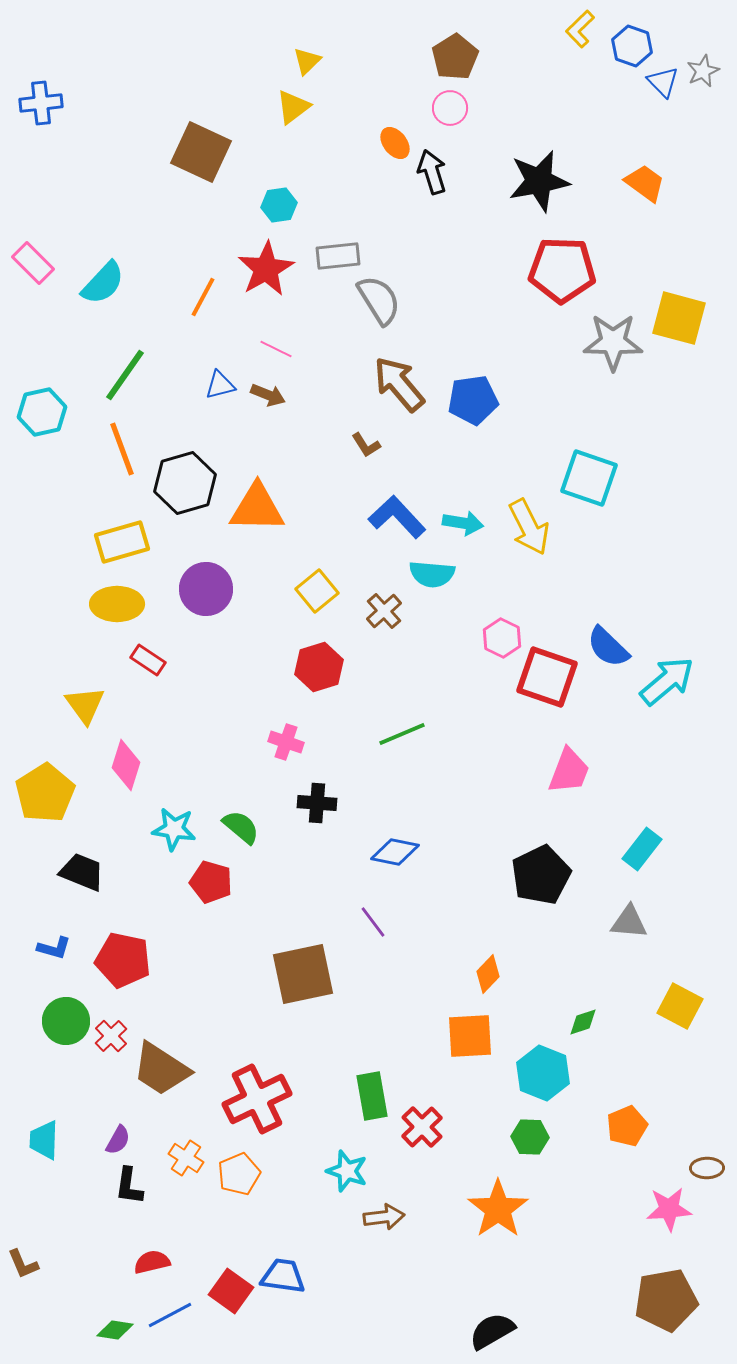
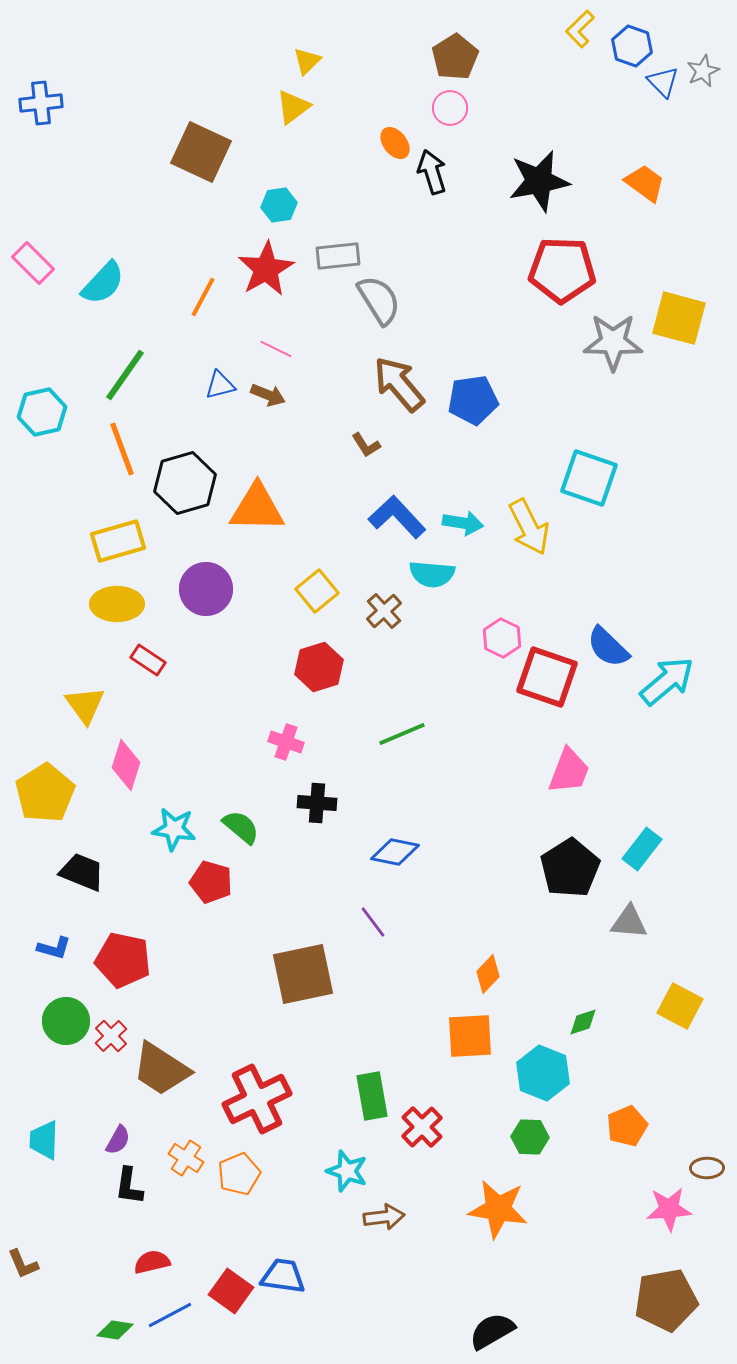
yellow rectangle at (122, 542): moved 4 px left, 1 px up
black pentagon at (541, 875): moved 29 px right, 7 px up; rotated 6 degrees counterclockwise
orange star at (498, 1209): rotated 28 degrees counterclockwise
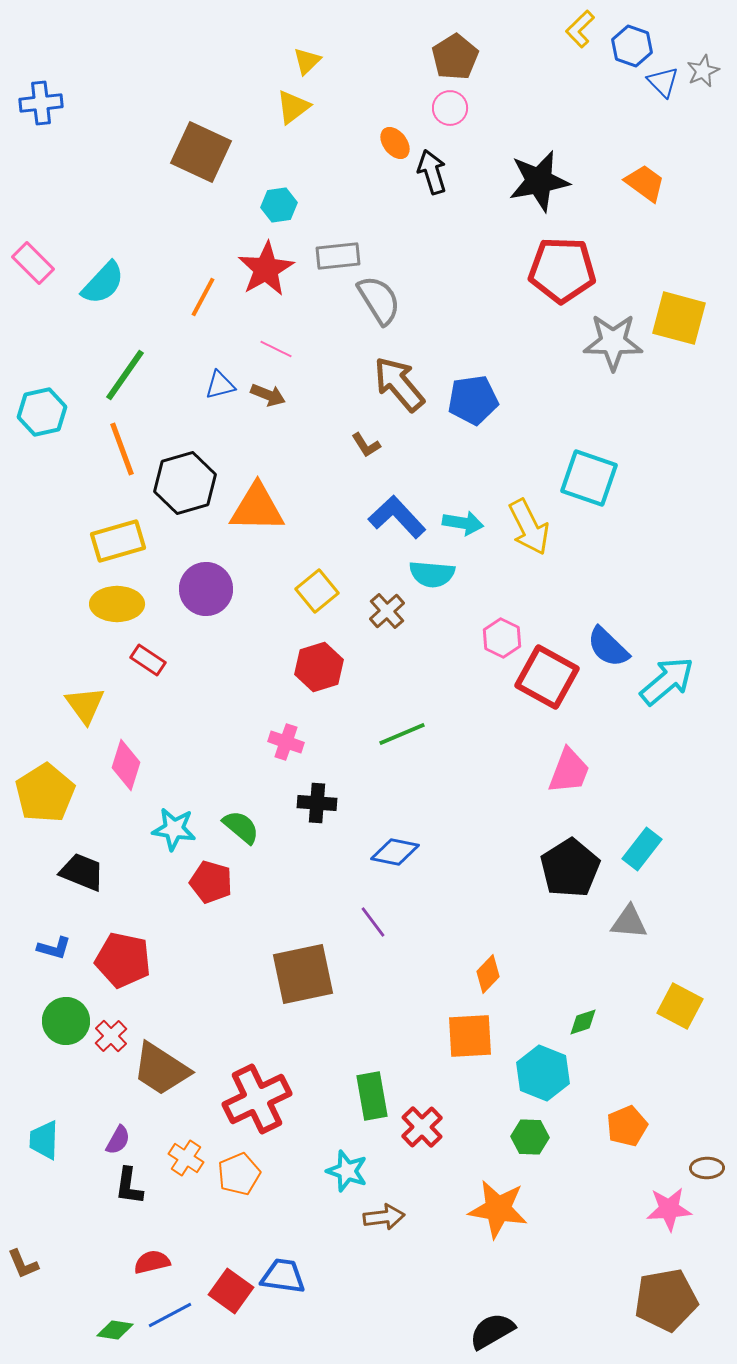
brown cross at (384, 611): moved 3 px right
red square at (547, 677): rotated 10 degrees clockwise
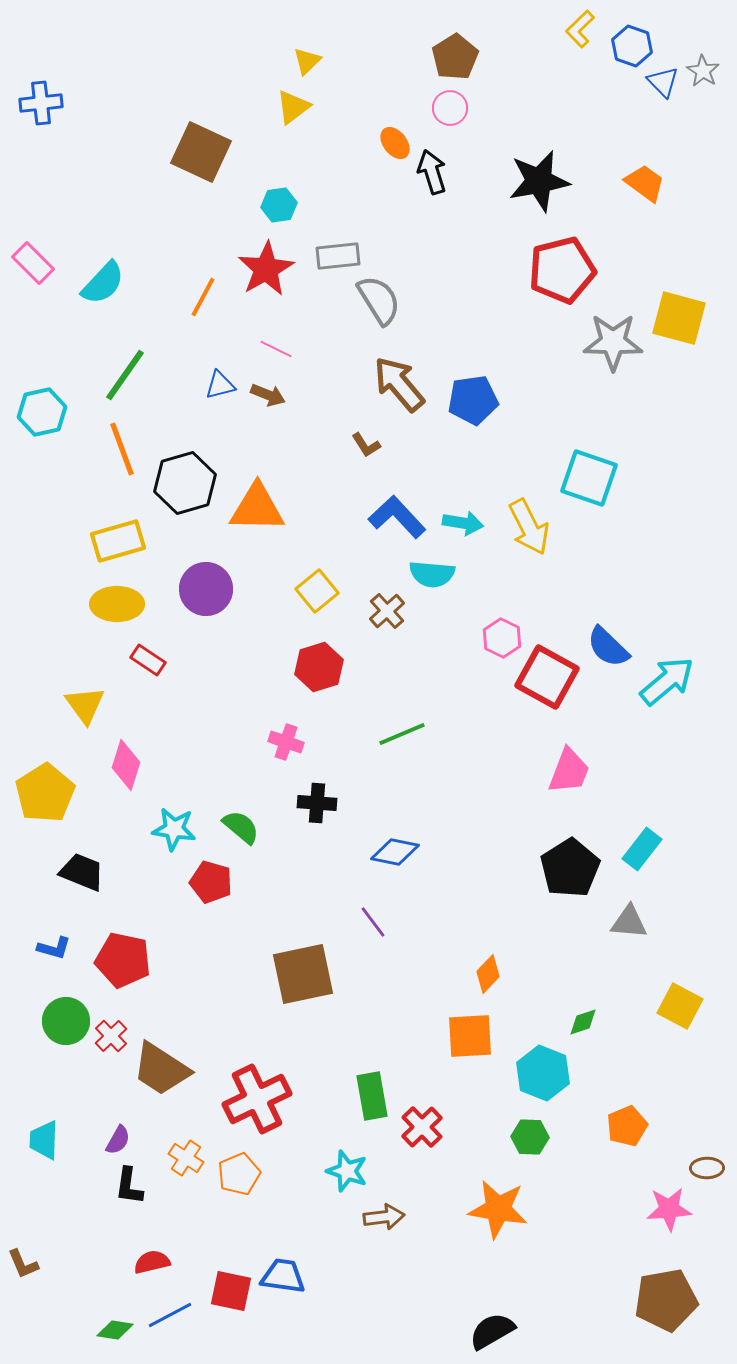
gray star at (703, 71): rotated 16 degrees counterclockwise
red pentagon at (562, 270): rotated 16 degrees counterclockwise
red square at (231, 1291): rotated 24 degrees counterclockwise
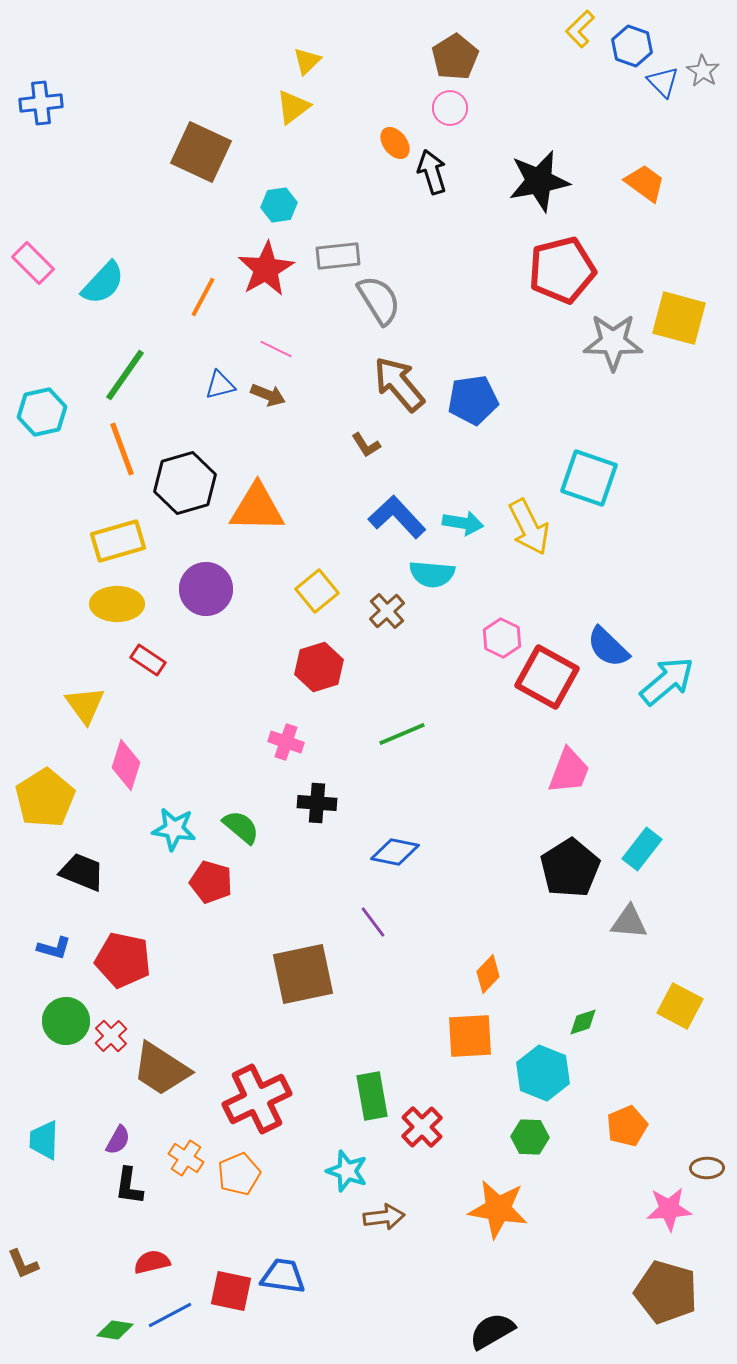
yellow pentagon at (45, 793): moved 5 px down
brown pentagon at (666, 1300): moved 8 px up; rotated 26 degrees clockwise
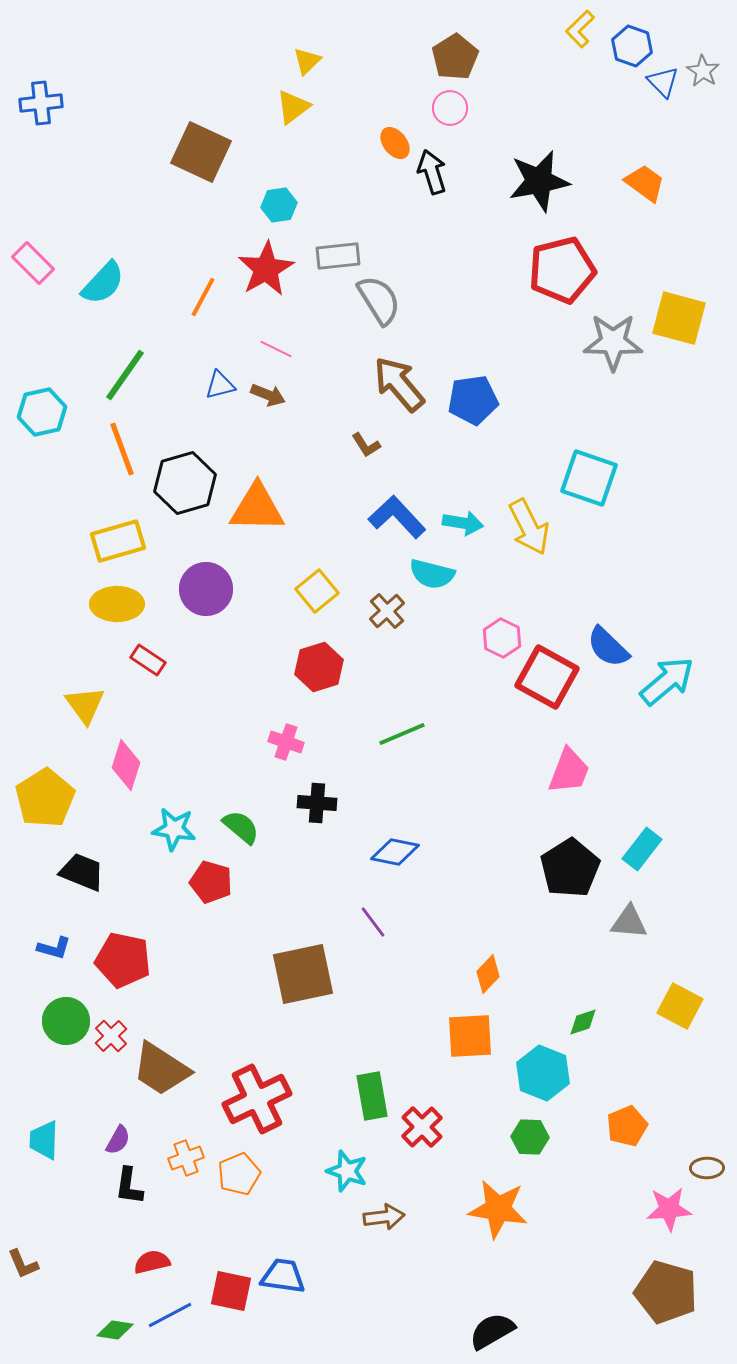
cyan semicircle at (432, 574): rotated 9 degrees clockwise
orange cross at (186, 1158): rotated 36 degrees clockwise
